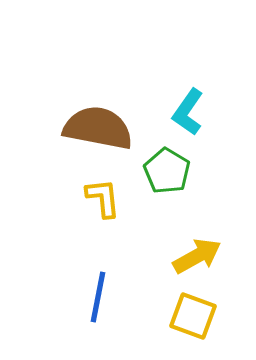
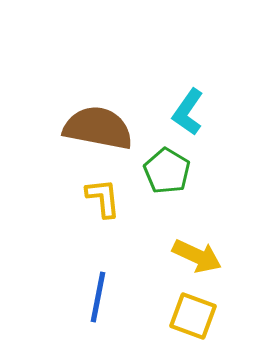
yellow arrow: rotated 54 degrees clockwise
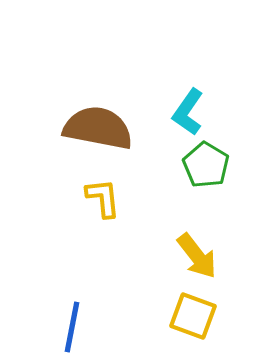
green pentagon: moved 39 px right, 6 px up
yellow arrow: rotated 27 degrees clockwise
blue line: moved 26 px left, 30 px down
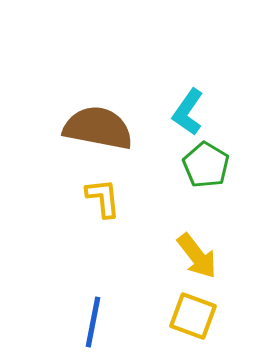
blue line: moved 21 px right, 5 px up
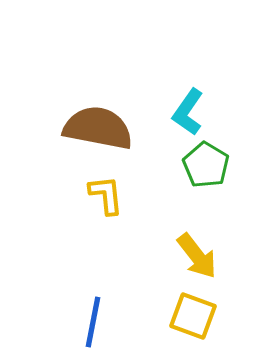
yellow L-shape: moved 3 px right, 3 px up
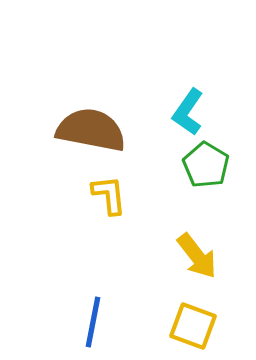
brown semicircle: moved 7 px left, 2 px down
yellow L-shape: moved 3 px right
yellow square: moved 10 px down
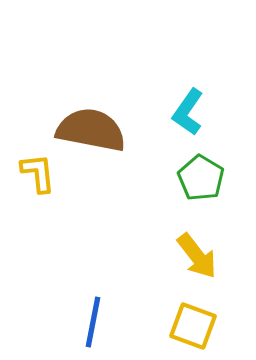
green pentagon: moved 5 px left, 13 px down
yellow L-shape: moved 71 px left, 22 px up
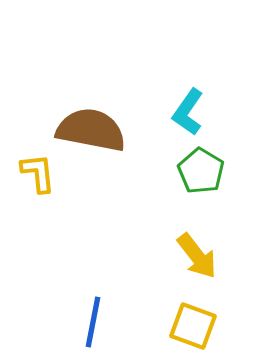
green pentagon: moved 7 px up
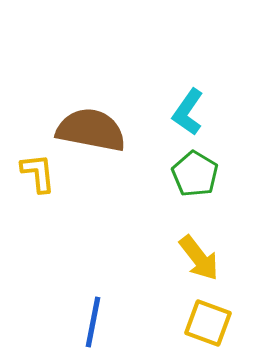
green pentagon: moved 6 px left, 3 px down
yellow arrow: moved 2 px right, 2 px down
yellow square: moved 15 px right, 3 px up
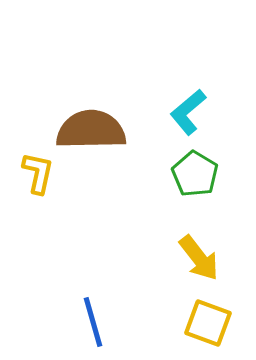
cyan L-shape: rotated 15 degrees clockwise
brown semicircle: rotated 12 degrees counterclockwise
yellow L-shape: rotated 18 degrees clockwise
blue line: rotated 27 degrees counterclockwise
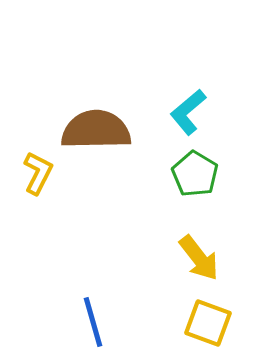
brown semicircle: moved 5 px right
yellow L-shape: rotated 15 degrees clockwise
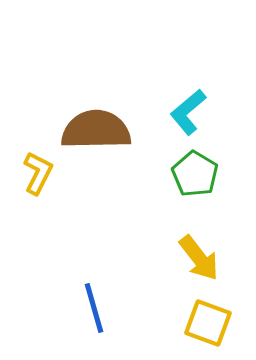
blue line: moved 1 px right, 14 px up
